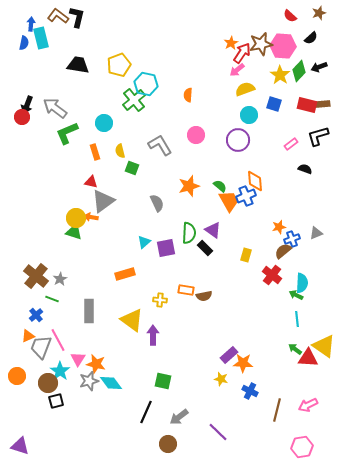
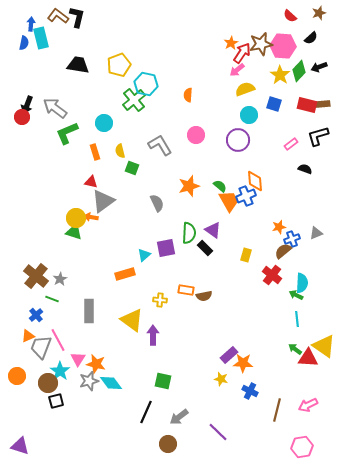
cyan triangle at (144, 242): moved 13 px down
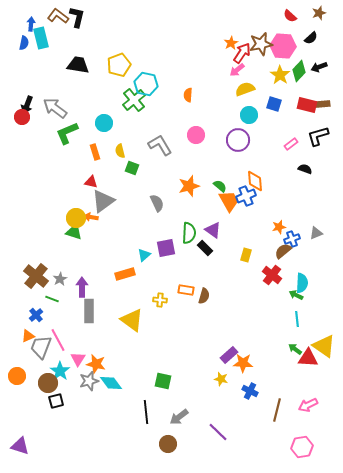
brown semicircle at (204, 296): rotated 63 degrees counterclockwise
purple arrow at (153, 335): moved 71 px left, 48 px up
black line at (146, 412): rotated 30 degrees counterclockwise
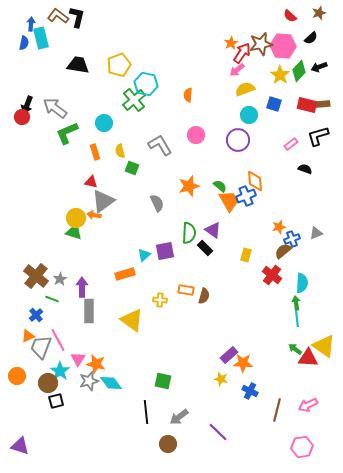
orange arrow at (91, 217): moved 3 px right, 2 px up
purple square at (166, 248): moved 1 px left, 3 px down
green arrow at (296, 295): moved 8 px down; rotated 56 degrees clockwise
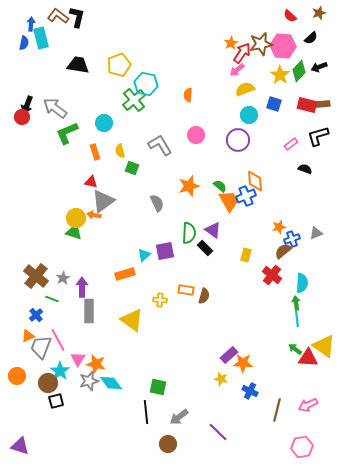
gray star at (60, 279): moved 3 px right, 1 px up
green square at (163, 381): moved 5 px left, 6 px down
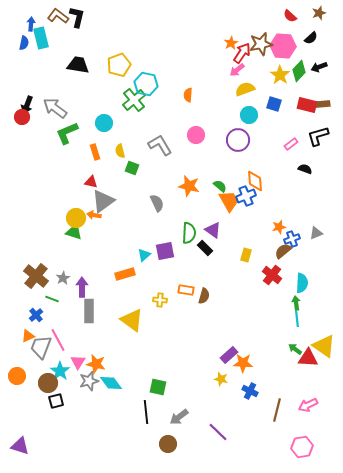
orange star at (189, 186): rotated 30 degrees clockwise
pink triangle at (78, 359): moved 3 px down
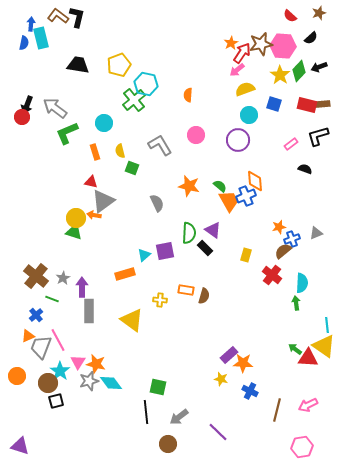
cyan line at (297, 319): moved 30 px right, 6 px down
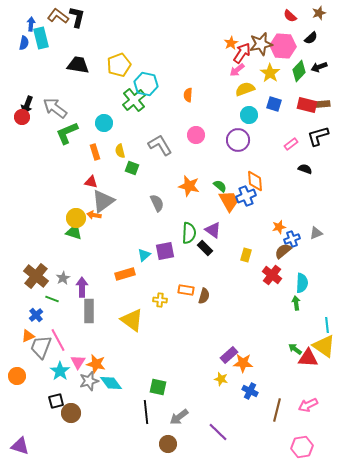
yellow star at (280, 75): moved 10 px left, 2 px up
brown circle at (48, 383): moved 23 px right, 30 px down
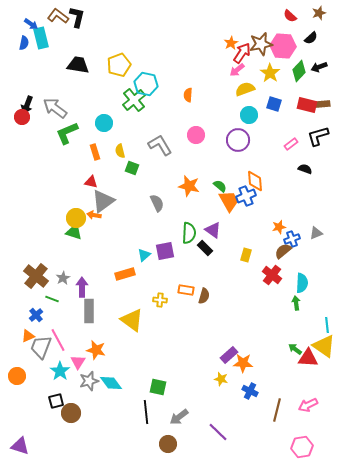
blue arrow at (31, 24): rotated 120 degrees clockwise
orange star at (96, 364): moved 14 px up
